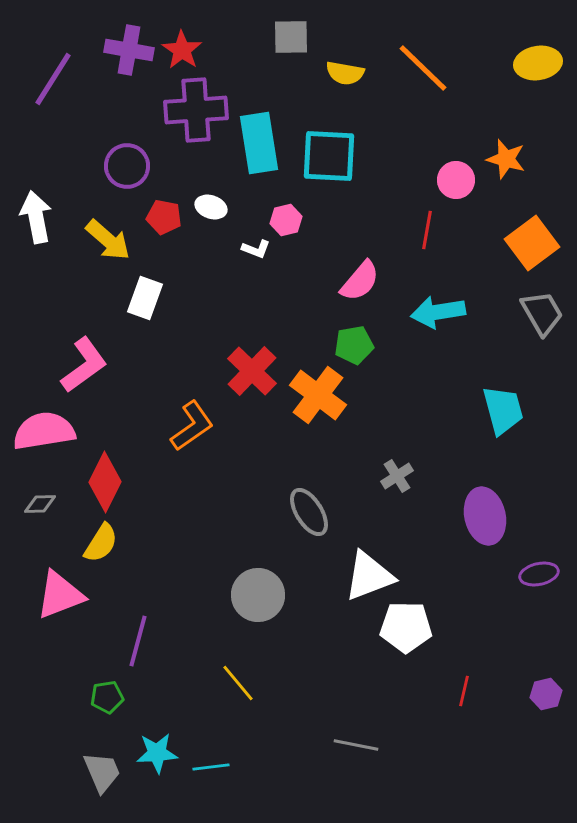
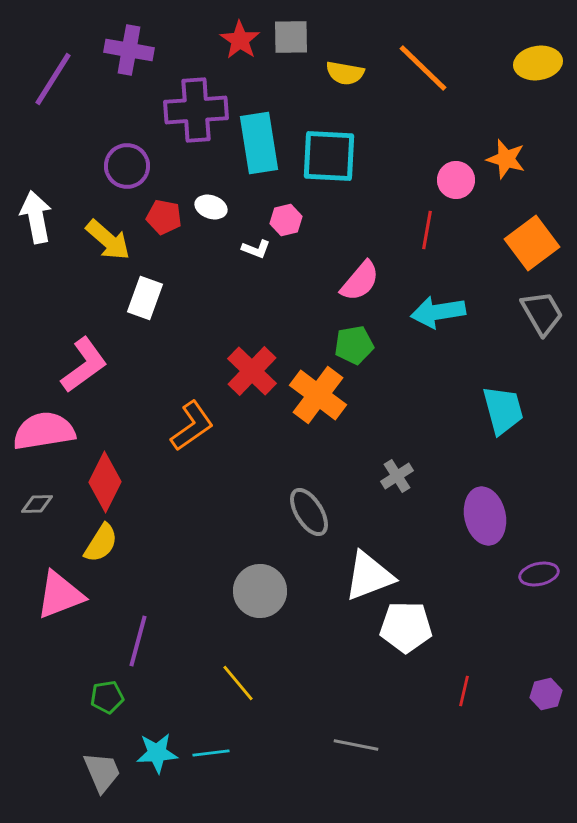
red star at (182, 50): moved 58 px right, 10 px up
gray diamond at (40, 504): moved 3 px left
gray circle at (258, 595): moved 2 px right, 4 px up
cyan line at (211, 767): moved 14 px up
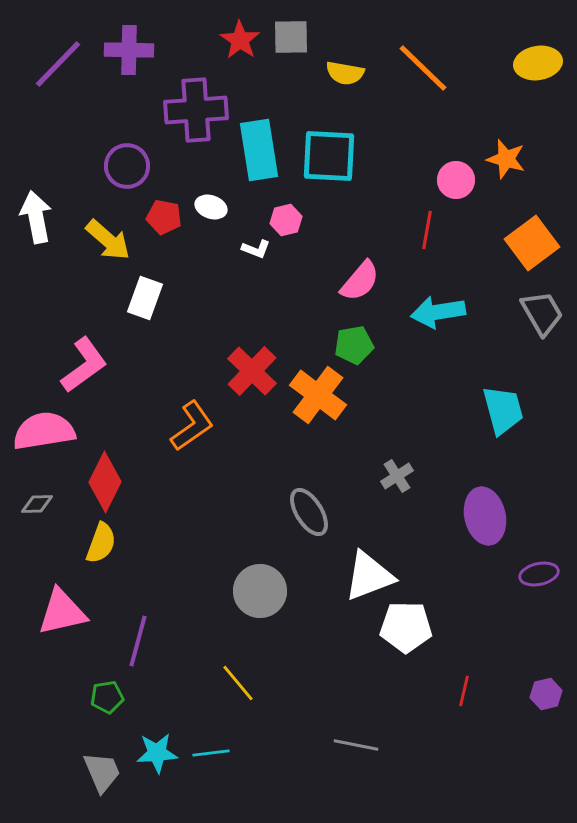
purple cross at (129, 50): rotated 9 degrees counterclockwise
purple line at (53, 79): moved 5 px right, 15 px up; rotated 12 degrees clockwise
cyan rectangle at (259, 143): moved 7 px down
yellow semicircle at (101, 543): rotated 12 degrees counterclockwise
pink triangle at (60, 595): moved 2 px right, 17 px down; rotated 8 degrees clockwise
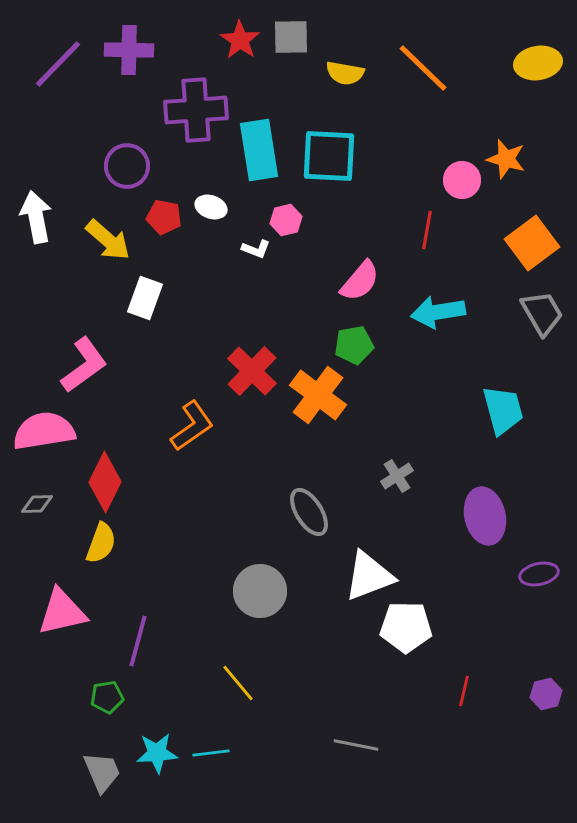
pink circle at (456, 180): moved 6 px right
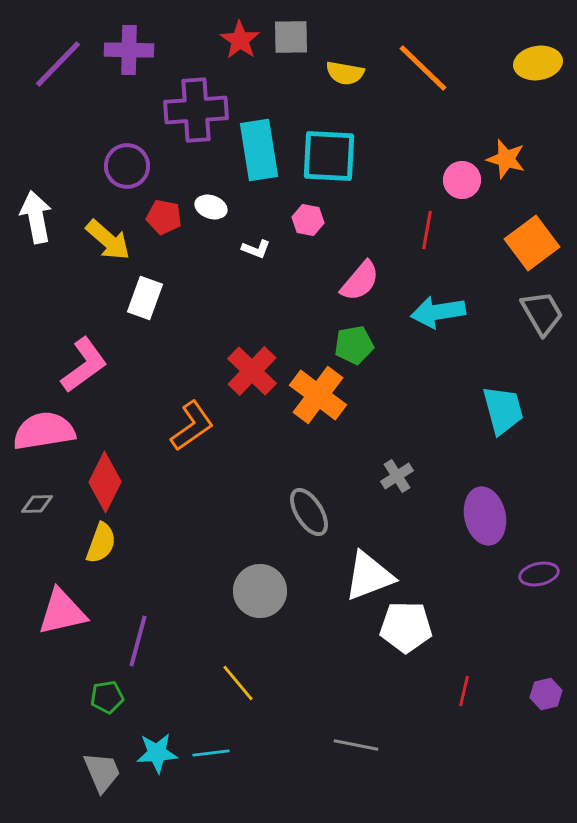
pink hexagon at (286, 220): moved 22 px right; rotated 24 degrees clockwise
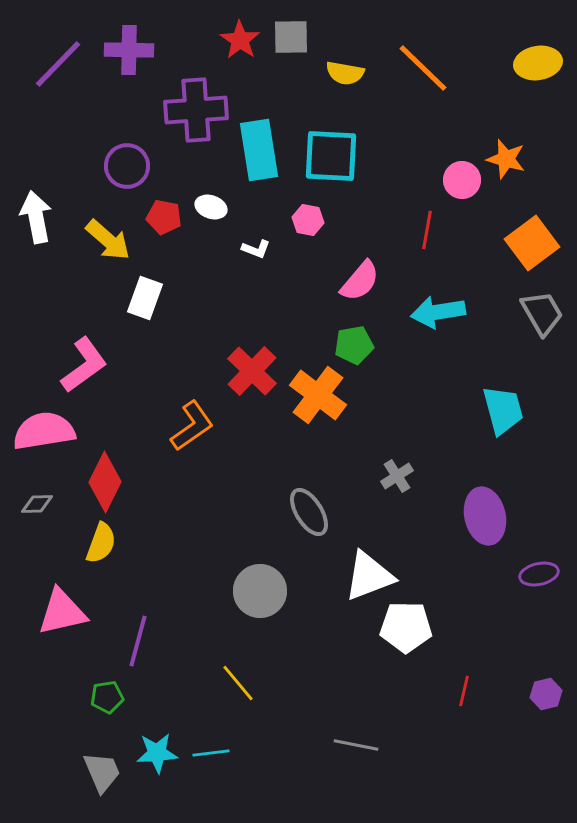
cyan square at (329, 156): moved 2 px right
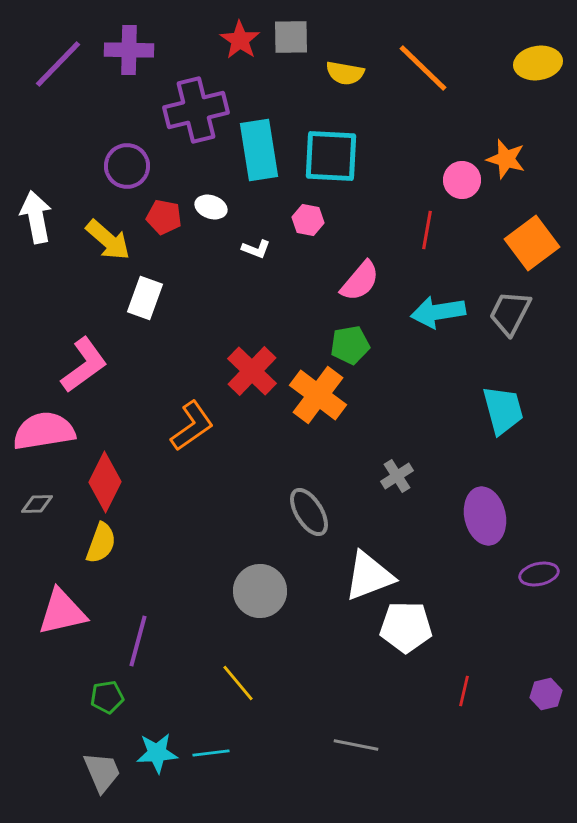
purple cross at (196, 110): rotated 10 degrees counterclockwise
gray trapezoid at (542, 313): moved 32 px left; rotated 123 degrees counterclockwise
green pentagon at (354, 345): moved 4 px left
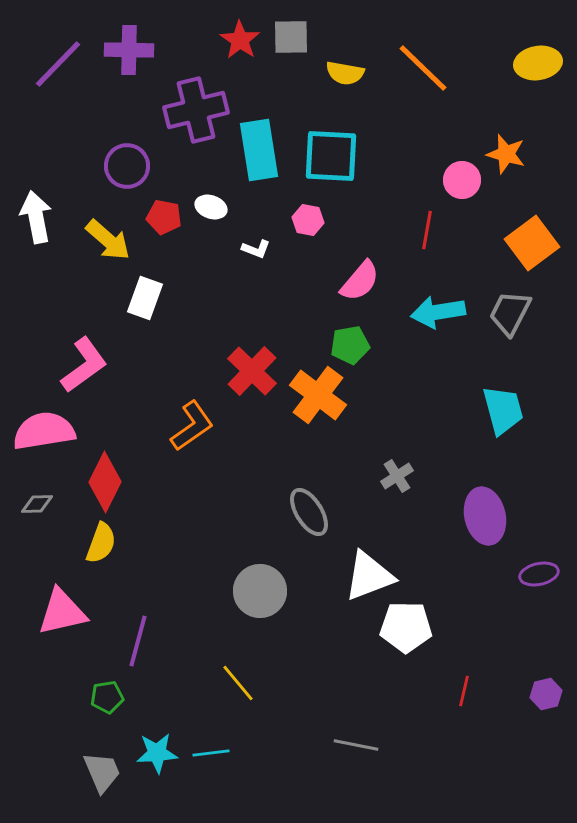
orange star at (506, 159): moved 5 px up
